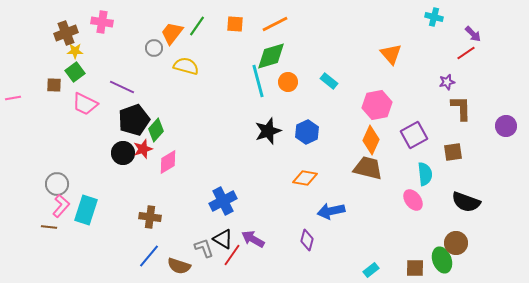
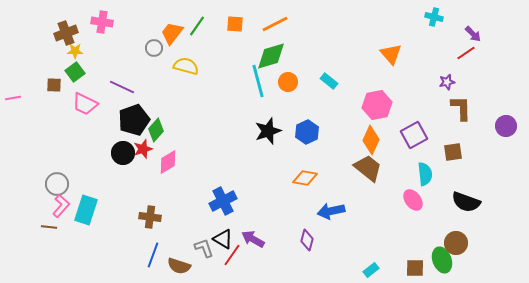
brown trapezoid at (368, 168): rotated 24 degrees clockwise
blue line at (149, 256): moved 4 px right, 1 px up; rotated 20 degrees counterclockwise
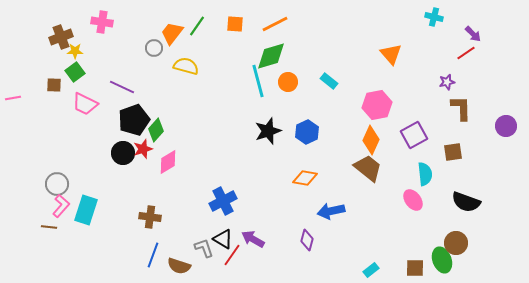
brown cross at (66, 33): moved 5 px left, 4 px down
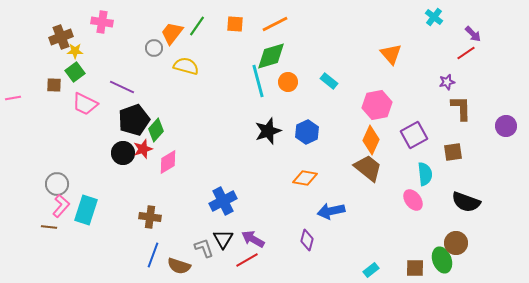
cyan cross at (434, 17): rotated 24 degrees clockwise
black triangle at (223, 239): rotated 30 degrees clockwise
red line at (232, 255): moved 15 px right, 5 px down; rotated 25 degrees clockwise
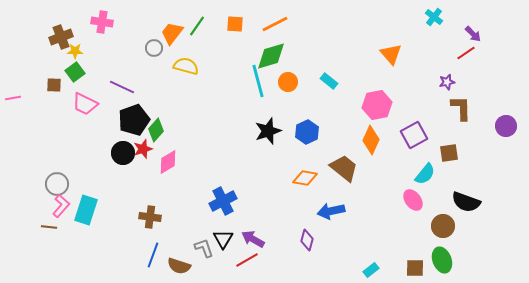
brown square at (453, 152): moved 4 px left, 1 px down
brown trapezoid at (368, 168): moved 24 px left
cyan semicircle at (425, 174): rotated 45 degrees clockwise
brown circle at (456, 243): moved 13 px left, 17 px up
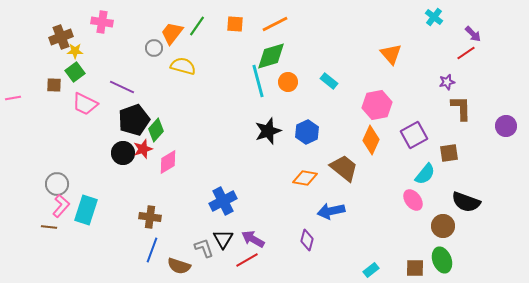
yellow semicircle at (186, 66): moved 3 px left
blue line at (153, 255): moved 1 px left, 5 px up
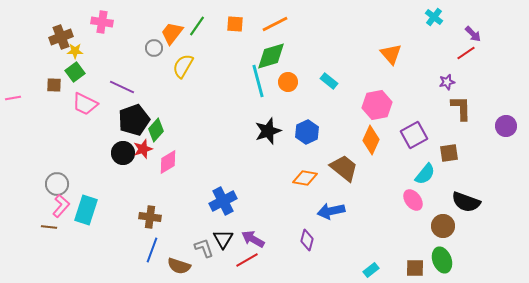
yellow semicircle at (183, 66): rotated 75 degrees counterclockwise
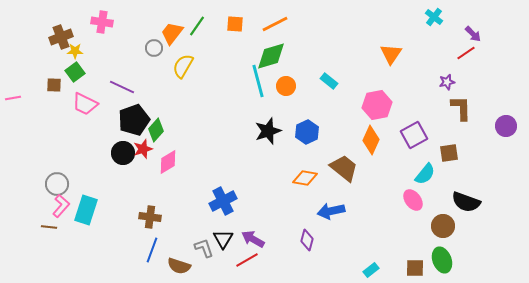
orange triangle at (391, 54): rotated 15 degrees clockwise
orange circle at (288, 82): moved 2 px left, 4 px down
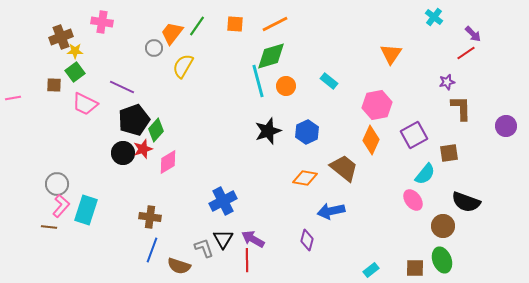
red line at (247, 260): rotated 60 degrees counterclockwise
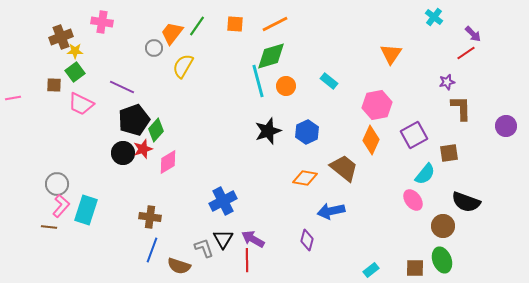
pink trapezoid at (85, 104): moved 4 px left
